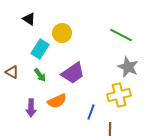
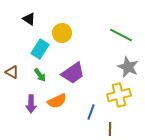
purple arrow: moved 4 px up
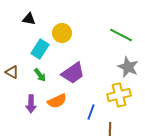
black triangle: rotated 24 degrees counterclockwise
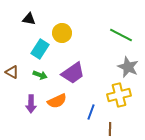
green arrow: rotated 32 degrees counterclockwise
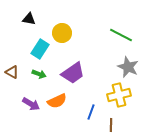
green arrow: moved 1 px left, 1 px up
purple arrow: rotated 60 degrees counterclockwise
brown line: moved 1 px right, 4 px up
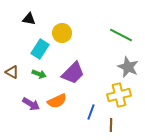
purple trapezoid: rotated 10 degrees counterclockwise
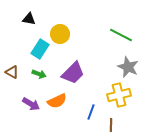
yellow circle: moved 2 px left, 1 px down
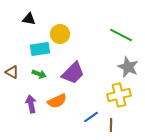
cyan rectangle: rotated 48 degrees clockwise
purple arrow: rotated 132 degrees counterclockwise
blue line: moved 5 px down; rotated 35 degrees clockwise
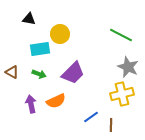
yellow cross: moved 3 px right, 1 px up
orange semicircle: moved 1 px left
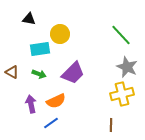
green line: rotated 20 degrees clockwise
gray star: moved 1 px left
blue line: moved 40 px left, 6 px down
